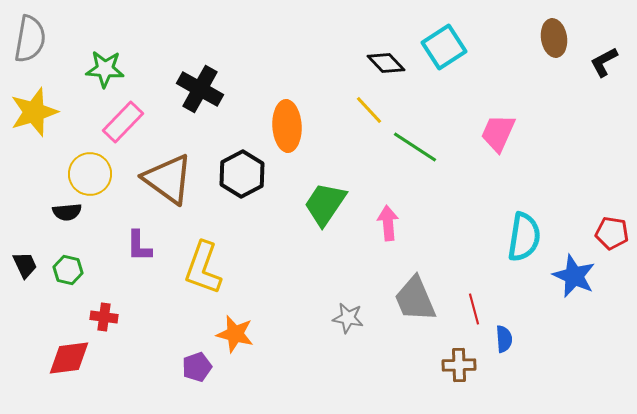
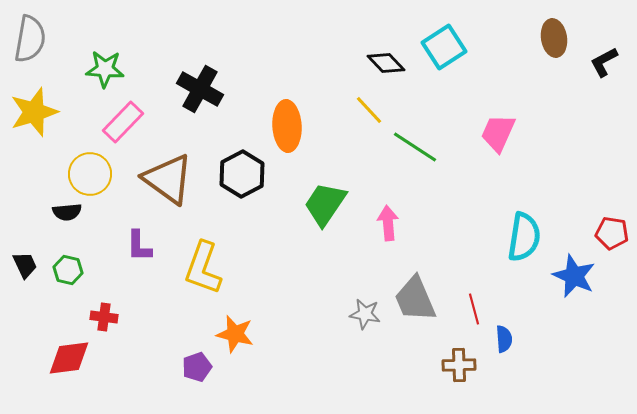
gray star: moved 17 px right, 4 px up
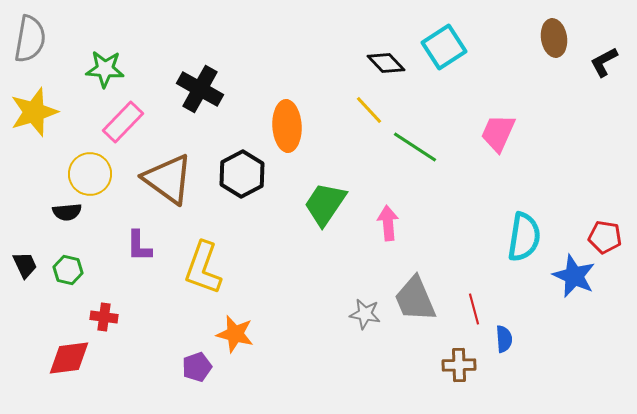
red pentagon: moved 7 px left, 4 px down
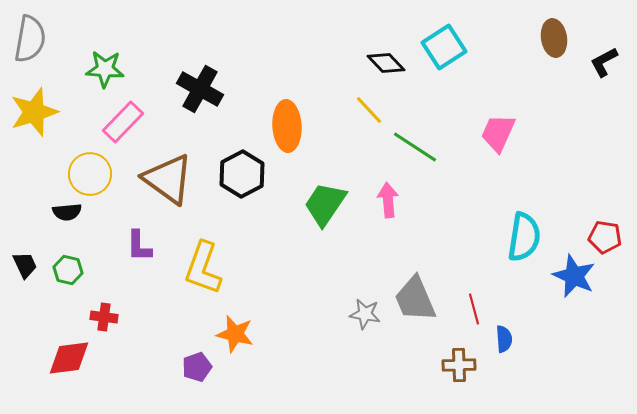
pink arrow: moved 23 px up
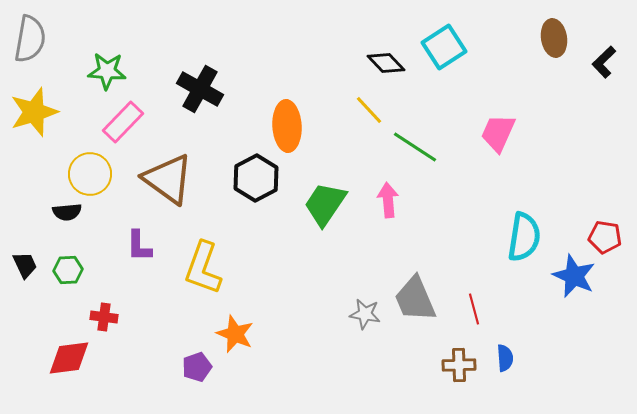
black L-shape: rotated 16 degrees counterclockwise
green star: moved 2 px right, 2 px down
black hexagon: moved 14 px right, 4 px down
green hexagon: rotated 16 degrees counterclockwise
orange star: rotated 9 degrees clockwise
blue semicircle: moved 1 px right, 19 px down
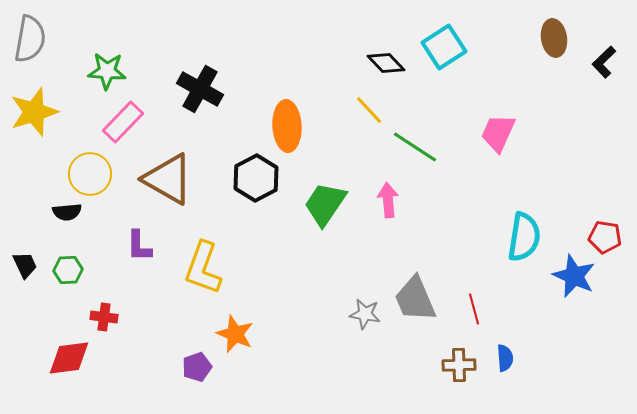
brown triangle: rotated 6 degrees counterclockwise
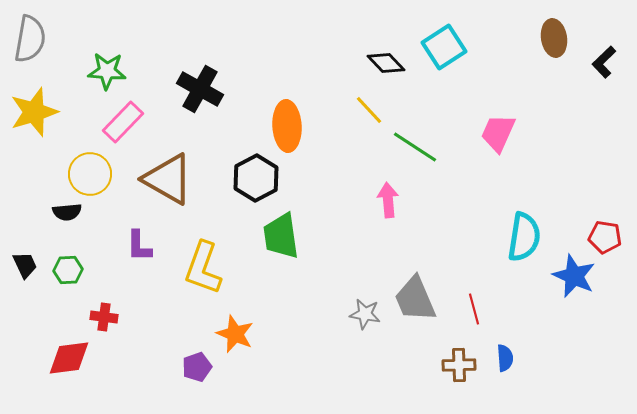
green trapezoid: moved 44 px left, 32 px down; rotated 42 degrees counterclockwise
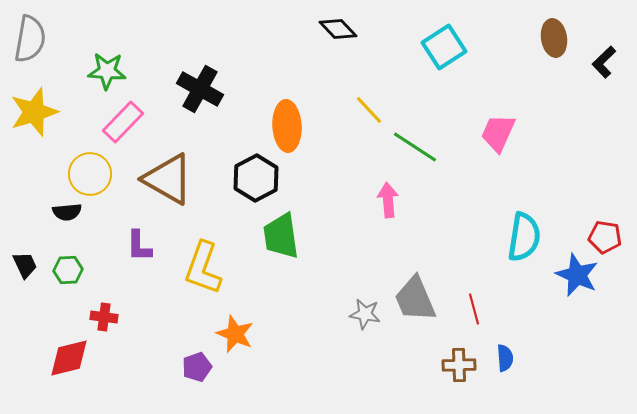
black diamond: moved 48 px left, 34 px up
blue star: moved 3 px right, 1 px up
red diamond: rotated 6 degrees counterclockwise
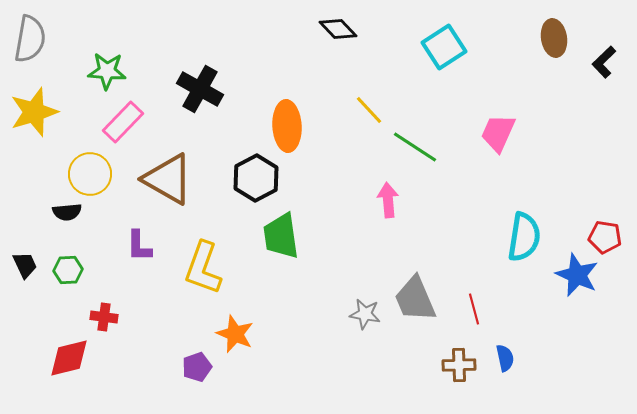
blue semicircle: rotated 8 degrees counterclockwise
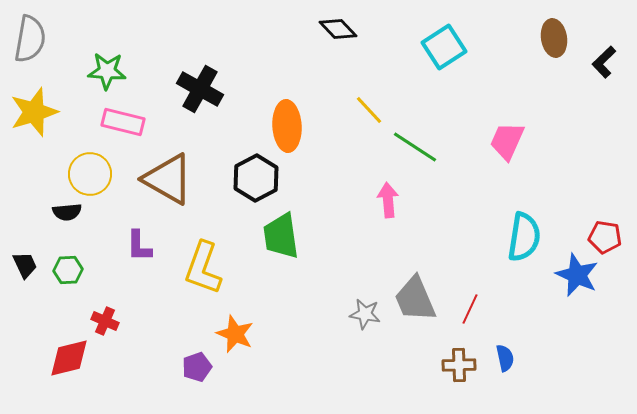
pink rectangle: rotated 60 degrees clockwise
pink trapezoid: moved 9 px right, 8 px down
red line: moved 4 px left; rotated 40 degrees clockwise
red cross: moved 1 px right, 4 px down; rotated 16 degrees clockwise
